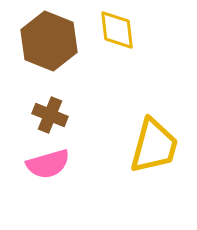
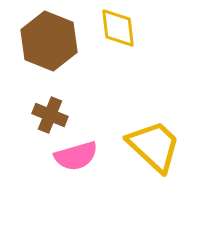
yellow diamond: moved 1 px right, 2 px up
yellow trapezoid: rotated 62 degrees counterclockwise
pink semicircle: moved 28 px right, 8 px up
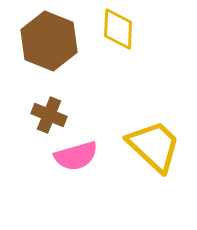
yellow diamond: moved 1 px down; rotated 9 degrees clockwise
brown cross: moved 1 px left
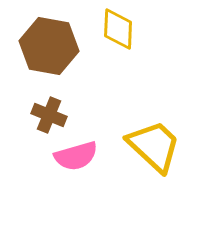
brown hexagon: moved 5 px down; rotated 12 degrees counterclockwise
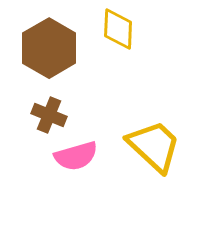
brown hexagon: moved 2 px down; rotated 20 degrees clockwise
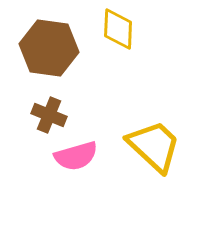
brown hexagon: rotated 22 degrees counterclockwise
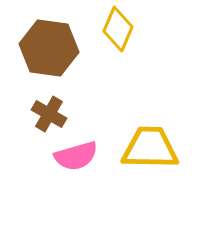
yellow diamond: rotated 21 degrees clockwise
brown cross: moved 1 px up; rotated 8 degrees clockwise
yellow trapezoid: moved 4 px left, 2 px down; rotated 42 degrees counterclockwise
